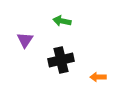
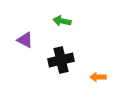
purple triangle: rotated 36 degrees counterclockwise
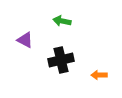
orange arrow: moved 1 px right, 2 px up
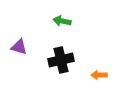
purple triangle: moved 6 px left, 7 px down; rotated 12 degrees counterclockwise
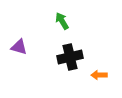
green arrow: rotated 48 degrees clockwise
black cross: moved 9 px right, 3 px up
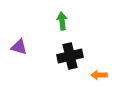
green arrow: rotated 24 degrees clockwise
black cross: moved 1 px up
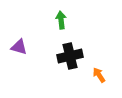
green arrow: moved 1 px left, 1 px up
orange arrow: rotated 56 degrees clockwise
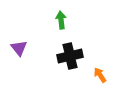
purple triangle: moved 1 px down; rotated 36 degrees clockwise
orange arrow: moved 1 px right
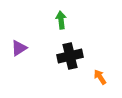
purple triangle: rotated 36 degrees clockwise
orange arrow: moved 2 px down
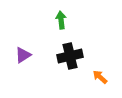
purple triangle: moved 4 px right, 7 px down
orange arrow: rotated 14 degrees counterclockwise
